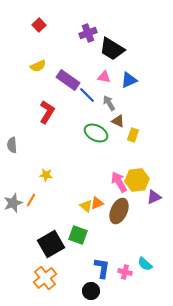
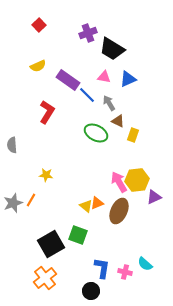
blue triangle: moved 1 px left, 1 px up
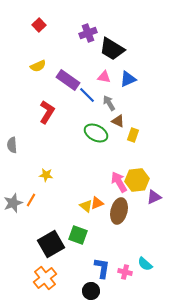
brown ellipse: rotated 10 degrees counterclockwise
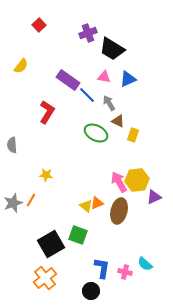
yellow semicircle: moved 17 px left; rotated 28 degrees counterclockwise
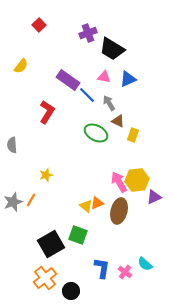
yellow star: rotated 24 degrees counterclockwise
gray star: moved 1 px up
pink cross: rotated 24 degrees clockwise
black circle: moved 20 px left
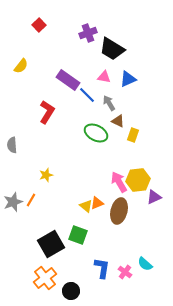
yellow hexagon: moved 1 px right
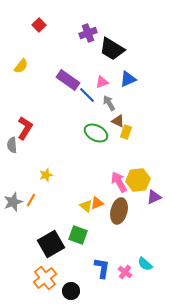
pink triangle: moved 2 px left, 5 px down; rotated 32 degrees counterclockwise
red L-shape: moved 22 px left, 16 px down
yellow rectangle: moved 7 px left, 3 px up
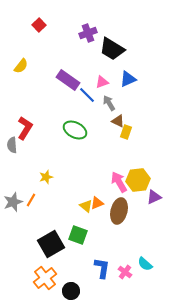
green ellipse: moved 21 px left, 3 px up
yellow star: moved 2 px down
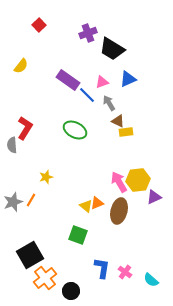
yellow rectangle: rotated 64 degrees clockwise
black square: moved 21 px left, 11 px down
cyan semicircle: moved 6 px right, 16 px down
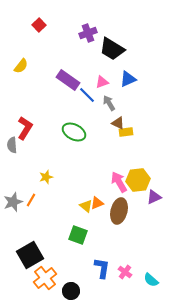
brown triangle: moved 2 px down
green ellipse: moved 1 px left, 2 px down
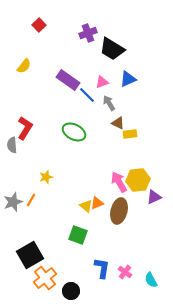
yellow semicircle: moved 3 px right
yellow rectangle: moved 4 px right, 2 px down
cyan semicircle: rotated 21 degrees clockwise
